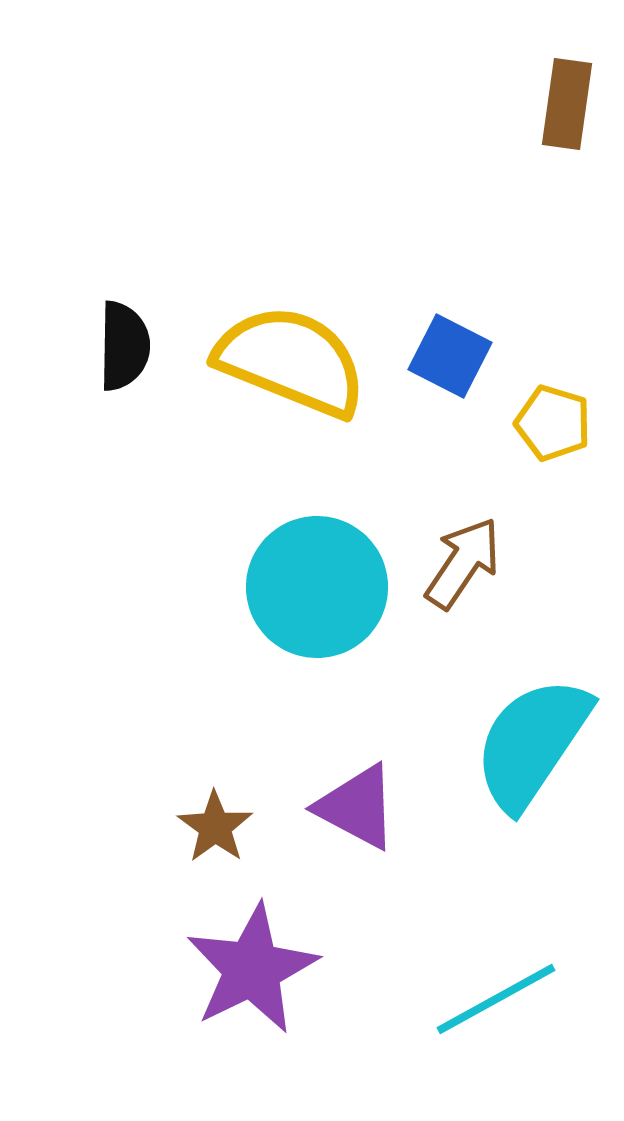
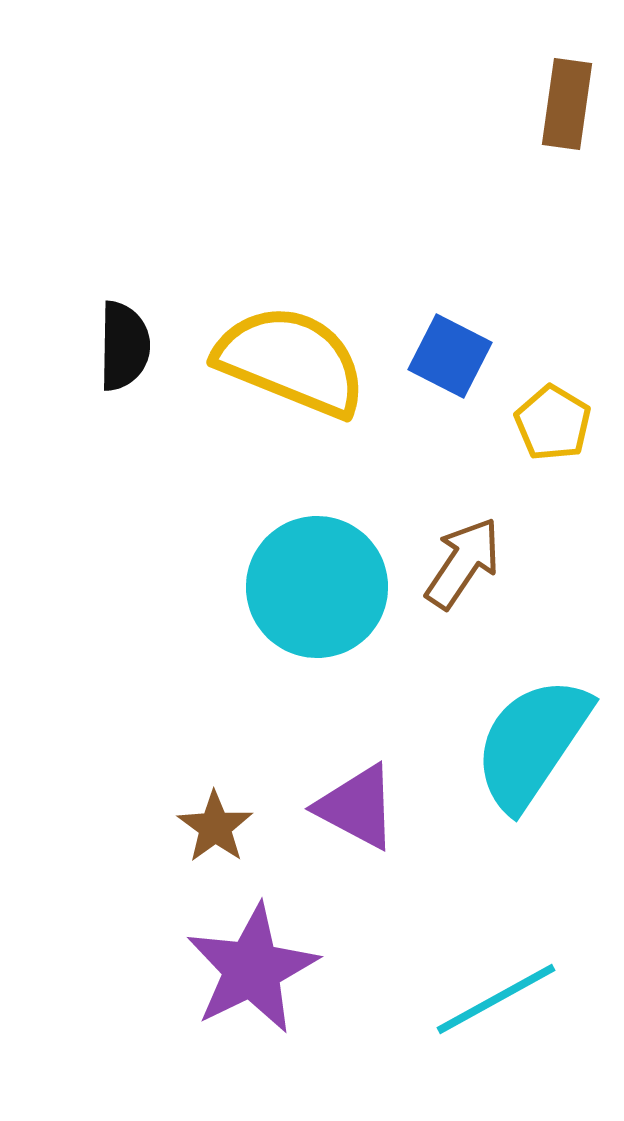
yellow pentagon: rotated 14 degrees clockwise
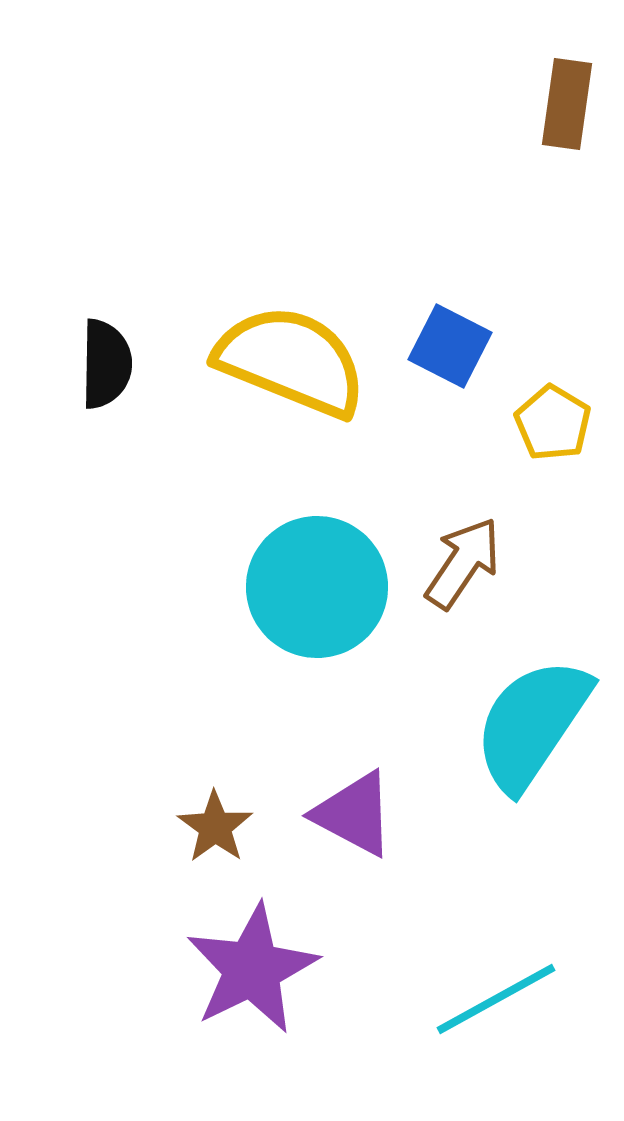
black semicircle: moved 18 px left, 18 px down
blue square: moved 10 px up
cyan semicircle: moved 19 px up
purple triangle: moved 3 px left, 7 px down
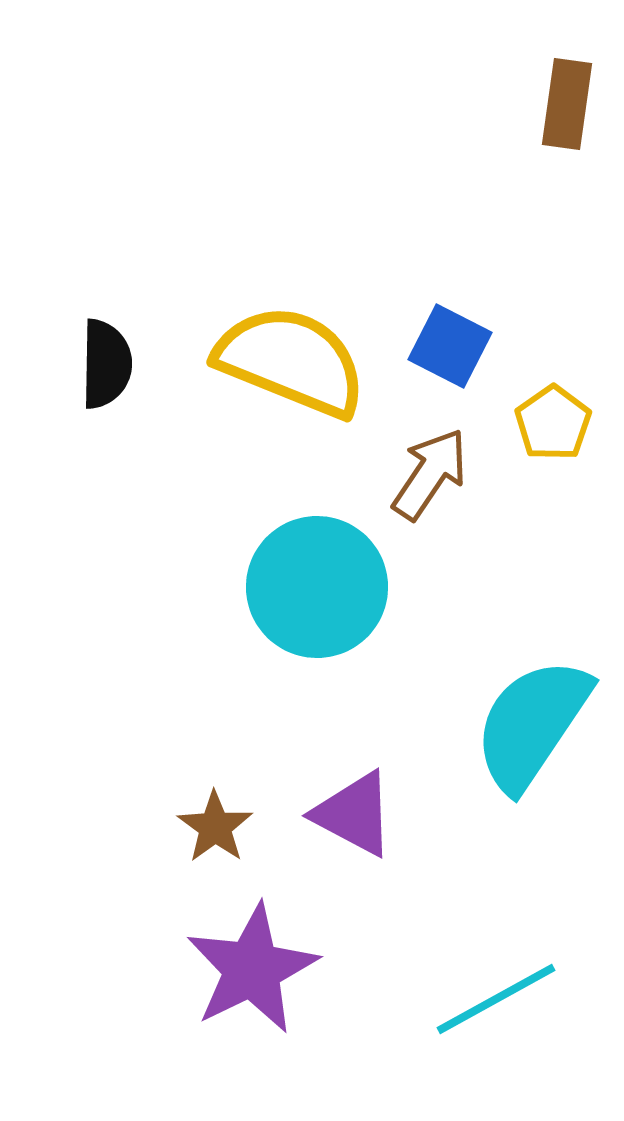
yellow pentagon: rotated 6 degrees clockwise
brown arrow: moved 33 px left, 89 px up
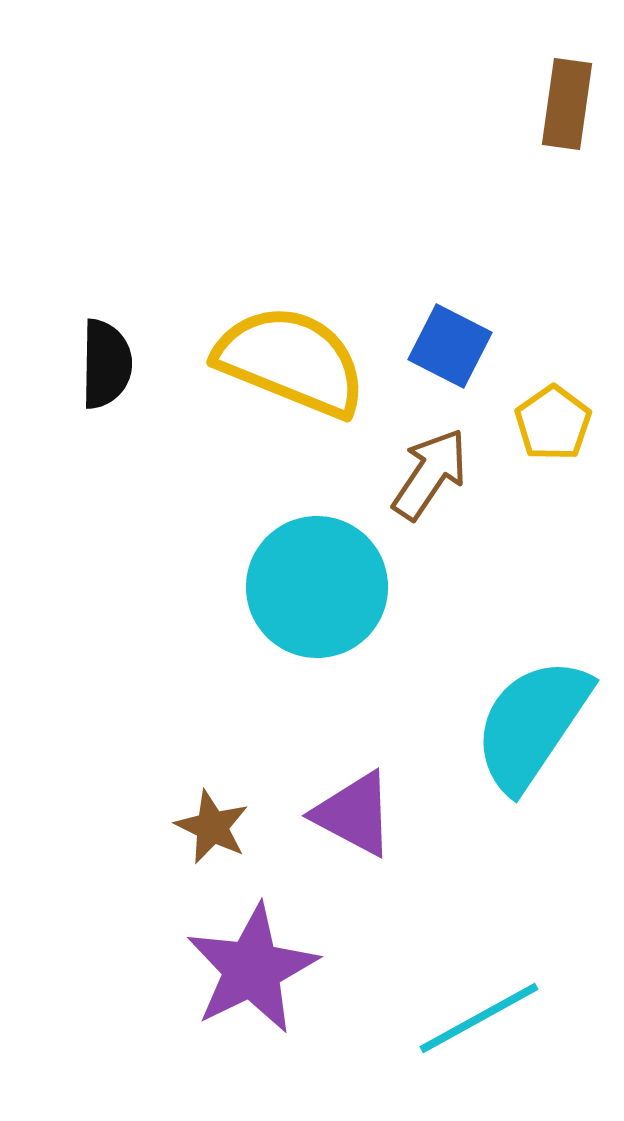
brown star: moved 3 px left; rotated 10 degrees counterclockwise
cyan line: moved 17 px left, 19 px down
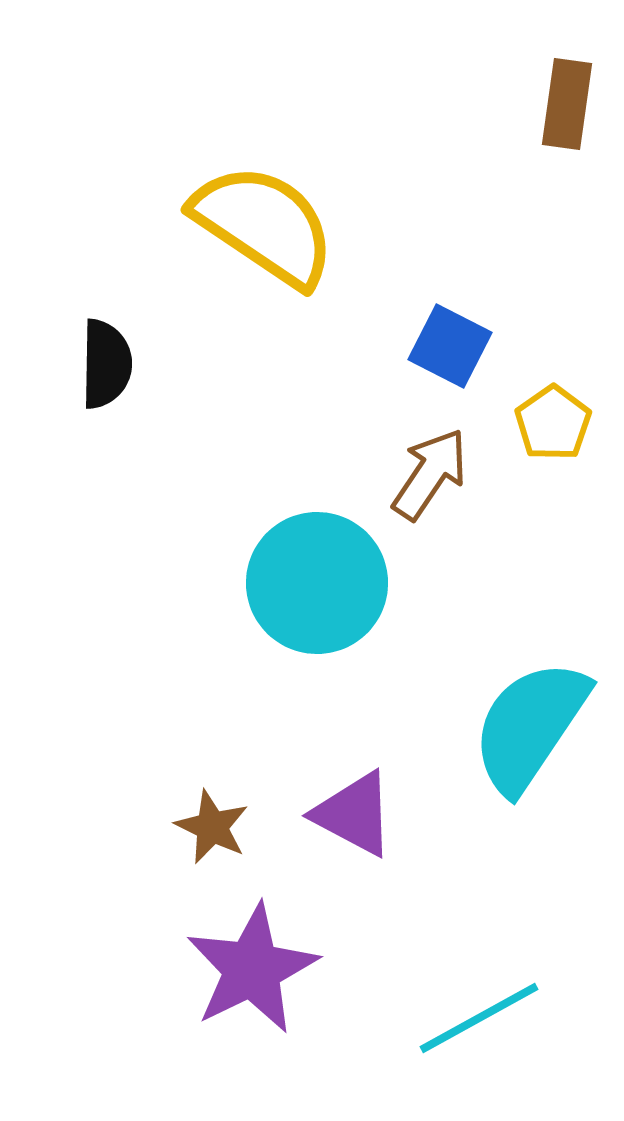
yellow semicircle: moved 27 px left, 136 px up; rotated 12 degrees clockwise
cyan circle: moved 4 px up
cyan semicircle: moved 2 px left, 2 px down
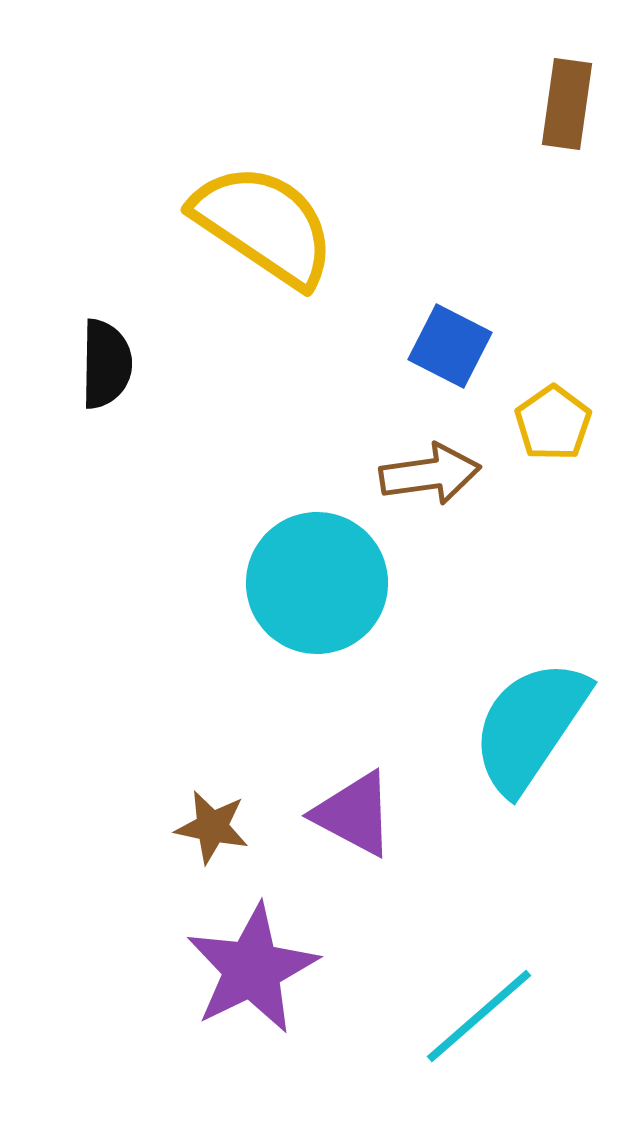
brown arrow: rotated 48 degrees clockwise
brown star: rotated 14 degrees counterclockwise
cyan line: moved 2 px up; rotated 12 degrees counterclockwise
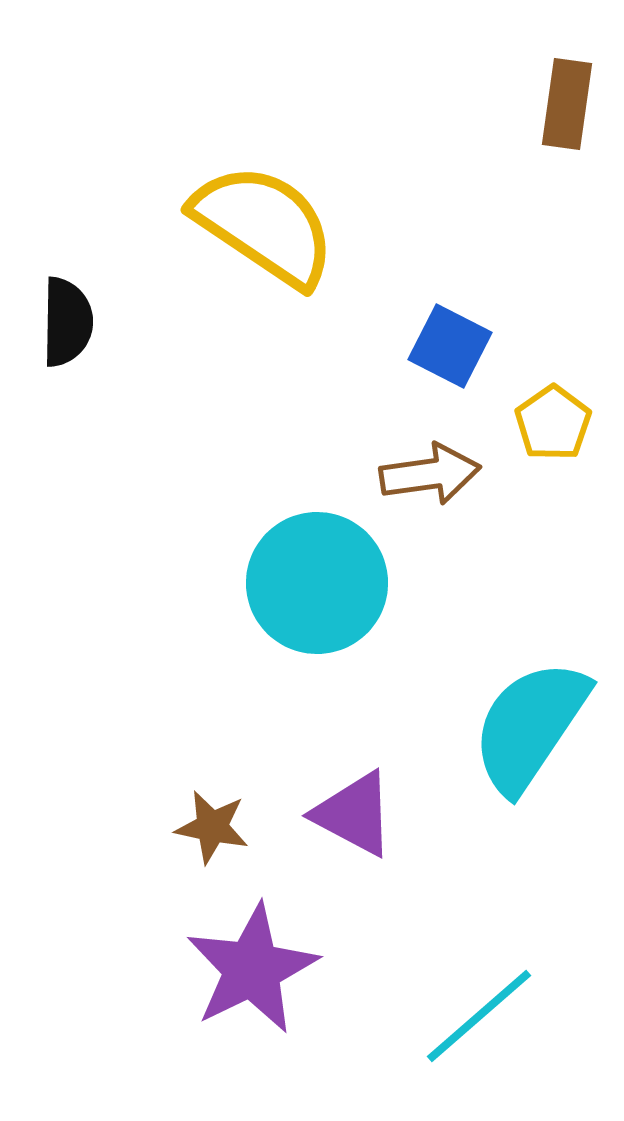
black semicircle: moved 39 px left, 42 px up
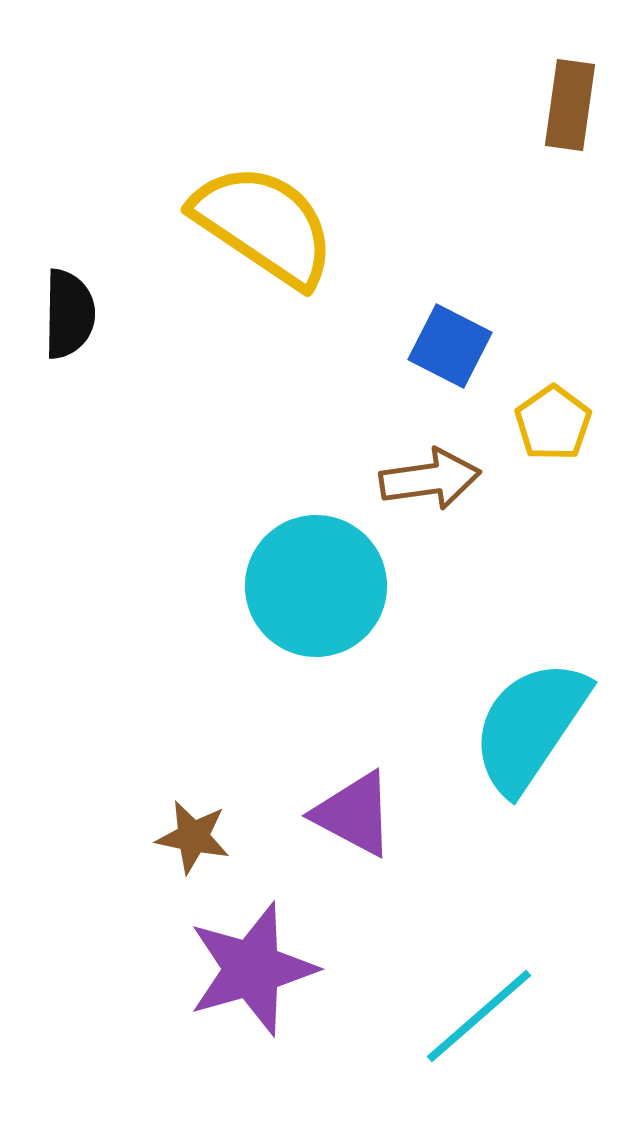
brown rectangle: moved 3 px right, 1 px down
black semicircle: moved 2 px right, 8 px up
brown arrow: moved 5 px down
cyan circle: moved 1 px left, 3 px down
brown star: moved 19 px left, 10 px down
purple star: rotated 10 degrees clockwise
